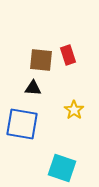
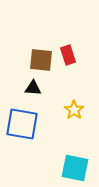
cyan square: moved 13 px right; rotated 8 degrees counterclockwise
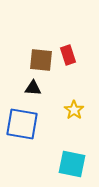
cyan square: moved 3 px left, 4 px up
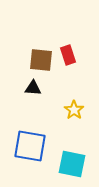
blue square: moved 8 px right, 22 px down
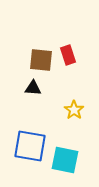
cyan square: moved 7 px left, 4 px up
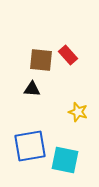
red rectangle: rotated 24 degrees counterclockwise
black triangle: moved 1 px left, 1 px down
yellow star: moved 4 px right, 2 px down; rotated 18 degrees counterclockwise
blue square: rotated 20 degrees counterclockwise
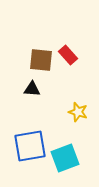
cyan square: moved 2 px up; rotated 32 degrees counterclockwise
